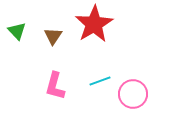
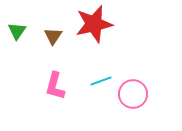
red star: rotated 18 degrees clockwise
green triangle: rotated 18 degrees clockwise
cyan line: moved 1 px right
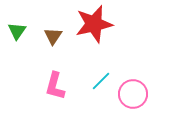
cyan line: rotated 25 degrees counterclockwise
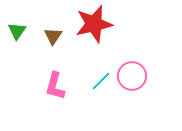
pink circle: moved 1 px left, 18 px up
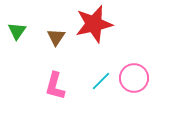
brown triangle: moved 3 px right, 1 px down
pink circle: moved 2 px right, 2 px down
